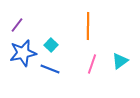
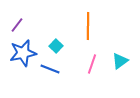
cyan square: moved 5 px right, 1 px down
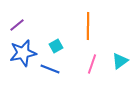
purple line: rotated 14 degrees clockwise
cyan square: rotated 16 degrees clockwise
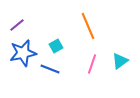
orange line: rotated 24 degrees counterclockwise
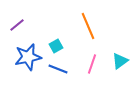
blue star: moved 5 px right, 4 px down
blue line: moved 8 px right
